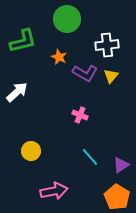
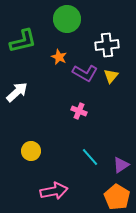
pink cross: moved 1 px left, 4 px up
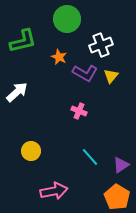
white cross: moved 6 px left; rotated 15 degrees counterclockwise
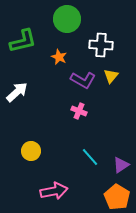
white cross: rotated 25 degrees clockwise
purple L-shape: moved 2 px left, 7 px down
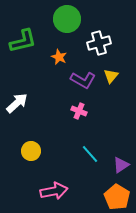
white cross: moved 2 px left, 2 px up; rotated 20 degrees counterclockwise
white arrow: moved 11 px down
cyan line: moved 3 px up
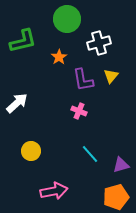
orange star: rotated 14 degrees clockwise
purple L-shape: rotated 50 degrees clockwise
purple triangle: rotated 18 degrees clockwise
orange pentagon: moved 1 px left; rotated 25 degrees clockwise
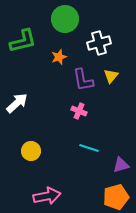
green circle: moved 2 px left
orange star: rotated 14 degrees clockwise
cyan line: moved 1 px left, 6 px up; rotated 30 degrees counterclockwise
pink arrow: moved 7 px left, 5 px down
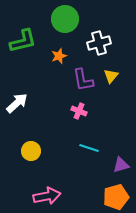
orange star: moved 1 px up
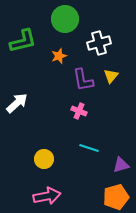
yellow circle: moved 13 px right, 8 px down
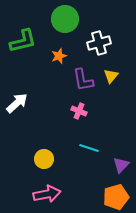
purple triangle: rotated 30 degrees counterclockwise
pink arrow: moved 2 px up
